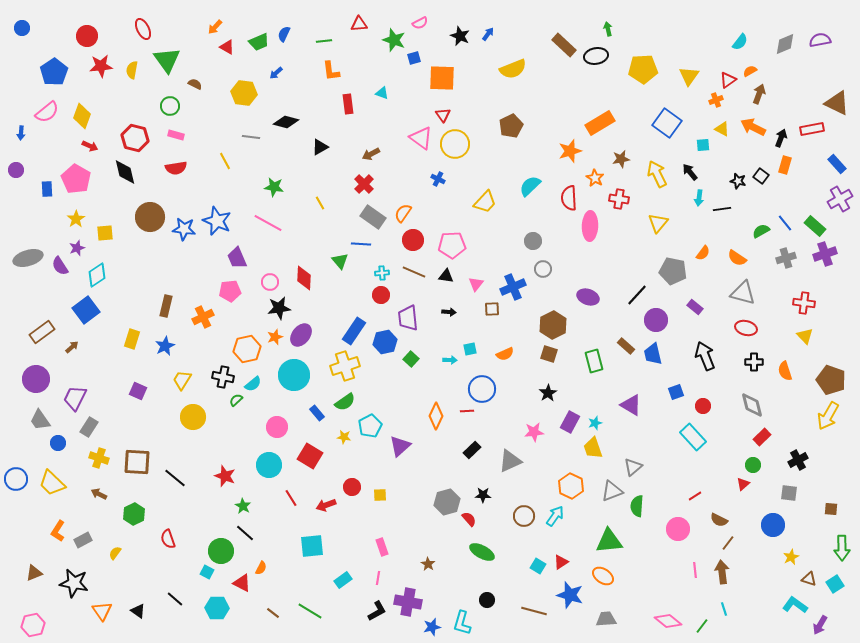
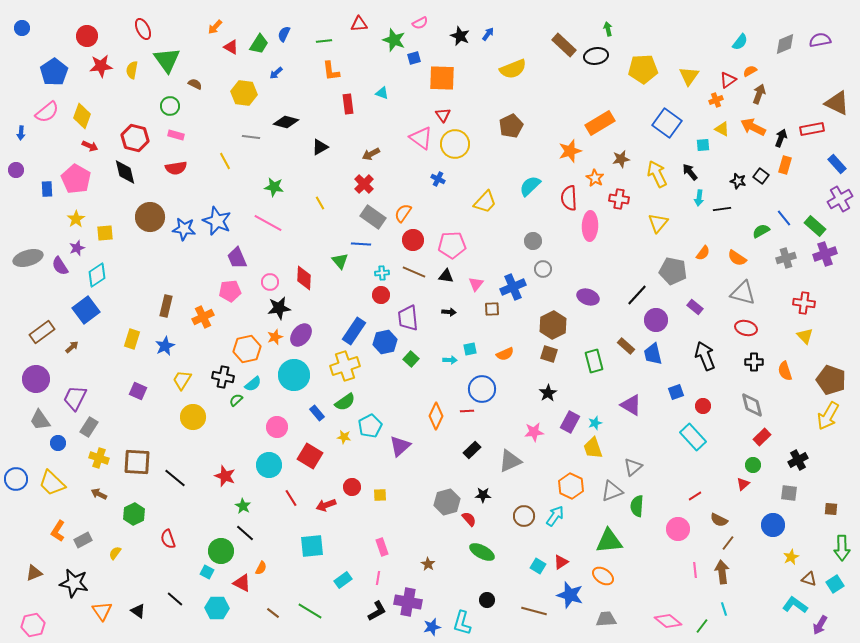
green trapezoid at (259, 42): moved 2 px down; rotated 35 degrees counterclockwise
red triangle at (227, 47): moved 4 px right
blue line at (785, 223): moved 1 px left, 5 px up
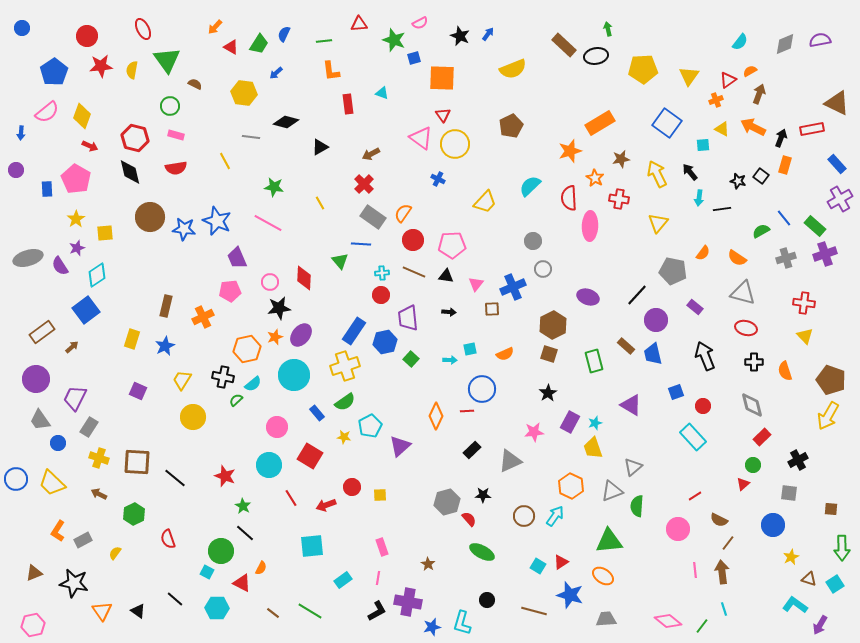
black diamond at (125, 172): moved 5 px right
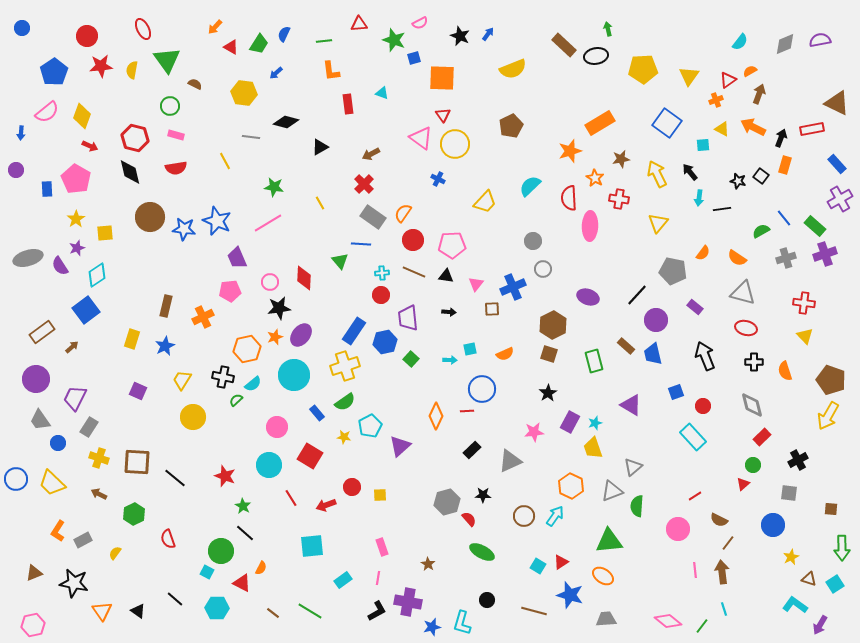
pink line at (268, 223): rotated 60 degrees counterclockwise
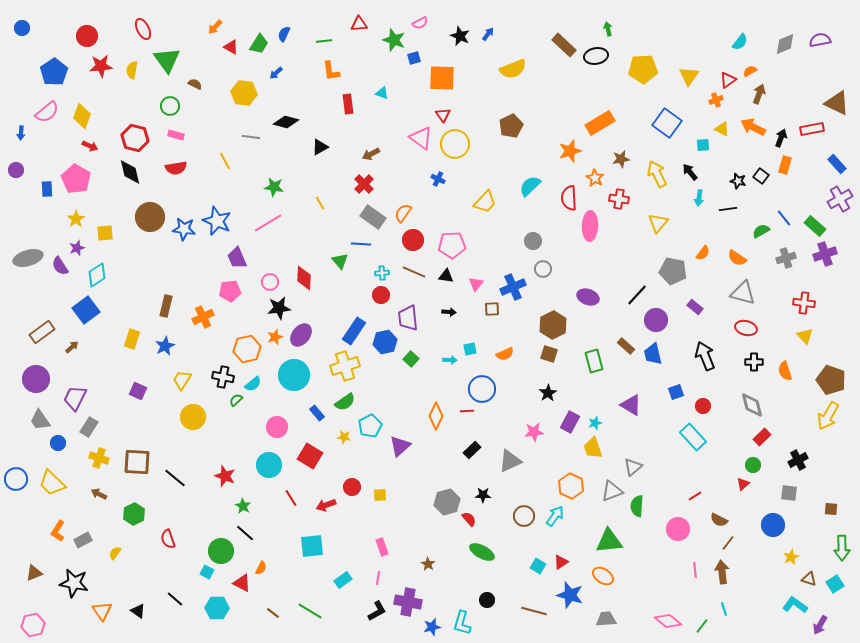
black line at (722, 209): moved 6 px right
